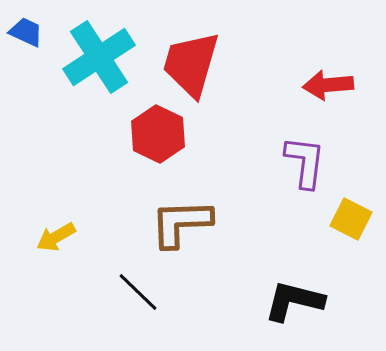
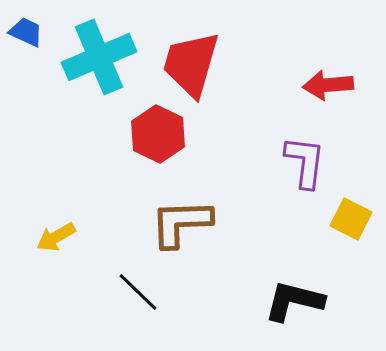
cyan cross: rotated 10 degrees clockwise
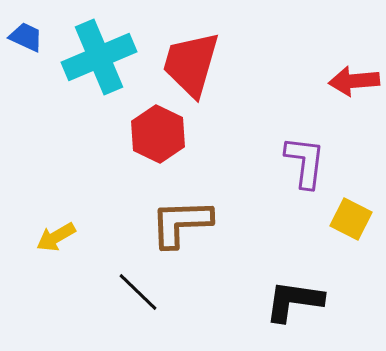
blue trapezoid: moved 5 px down
red arrow: moved 26 px right, 4 px up
black L-shape: rotated 6 degrees counterclockwise
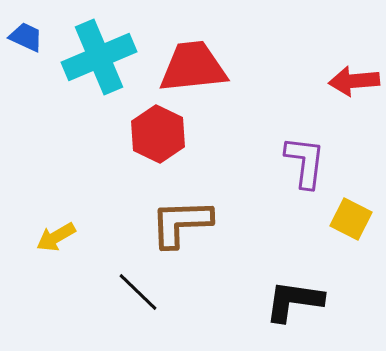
red trapezoid: moved 2 px right, 3 px down; rotated 68 degrees clockwise
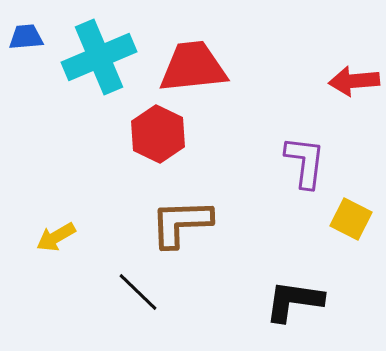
blue trapezoid: rotated 30 degrees counterclockwise
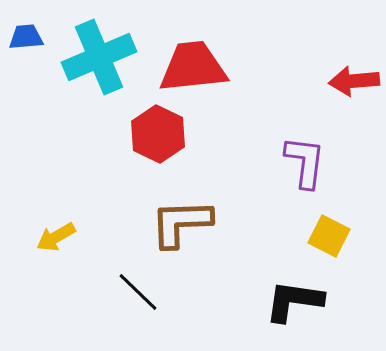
yellow square: moved 22 px left, 17 px down
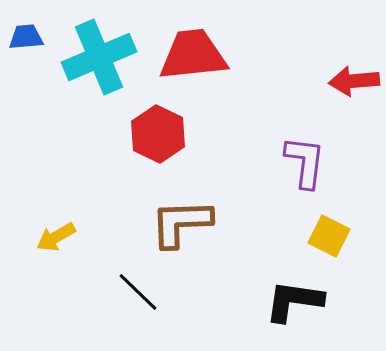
red trapezoid: moved 12 px up
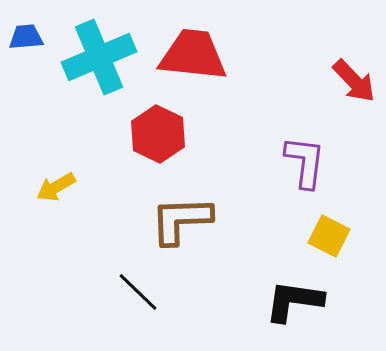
red trapezoid: rotated 12 degrees clockwise
red arrow: rotated 129 degrees counterclockwise
brown L-shape: moved 3 px up
yellow arrow: moved 50 px up
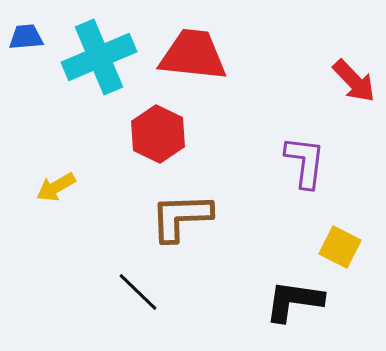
brown L-shape: moved 3 px up
yellow square: moved 11 px right, 11 px down
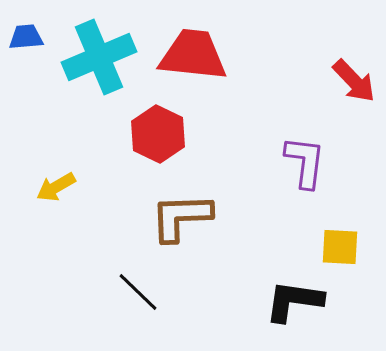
yellow square: rotated 24 degrees counterclockwise
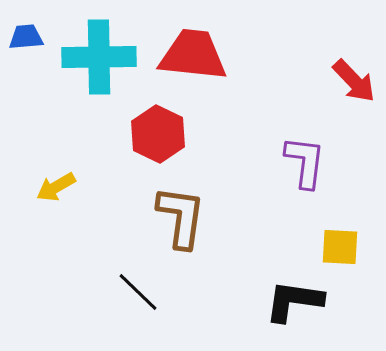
cyan cross: rotated 22 degrees clockwise
brown L-shape: rotated 100 degrees clockwise
